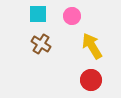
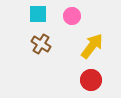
yellow arrow: rotated 68 degrees clockwise
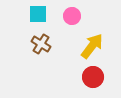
red circle: moved 2 px right, 3 px up
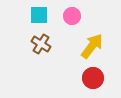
cyan square: moved 1 px right, 1 px down
red circle: moved 1 px down
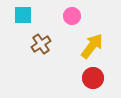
cyan square: moved 16 px left
brown cross: rotated 24 degrees clockwise
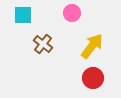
pink circle: moved 3 px up
brown cross: moved 2 px right; rotated 18 degrees counterclockwise
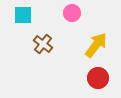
yellow arrow: moved 4 px right, 1 px up
red circle: moved 5 px right
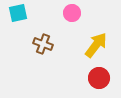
cyan square: moved 5 px left, 2 px up; rotated 12 degrees counterclockwise
brown cross: rotated 18 degrees counterclockwise
red circle: moved 1 px right
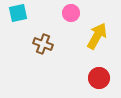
pink circle: moved 1 px left
yellow arrow: moved 1 px right, 9 px up; rotated 8 degrees counterclockwise
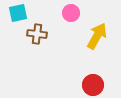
brown cross: moved 6 px left, 10 px up; rotated 12 degrees counterclockwise
red circle: moved 6 px left, 7 px down
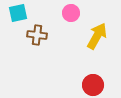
brown cross: moved 1 px down
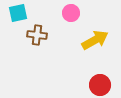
yellow arrow: moved 2 px left, 4 px down; rotated 32 degrees clockwise
red circle: moved 7 px right
